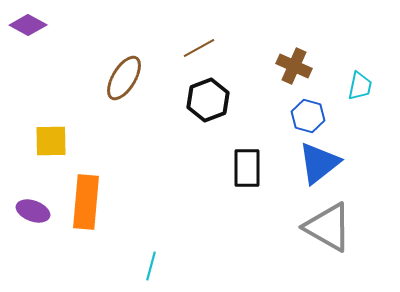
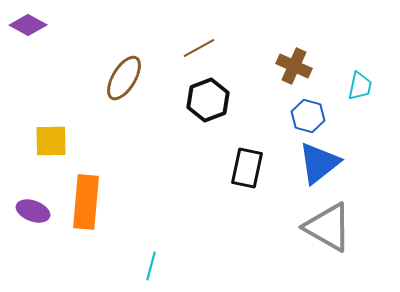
black rectangle: rotated 12 degrees clockwise
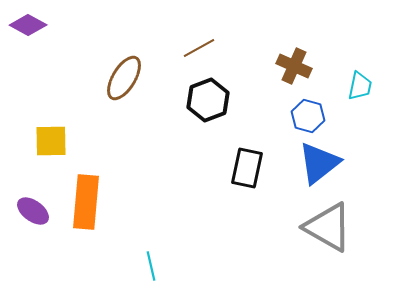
purple ellipse: rotated 16 degrees clockwise
cyan line: rotated 28 degrees counterclockwise
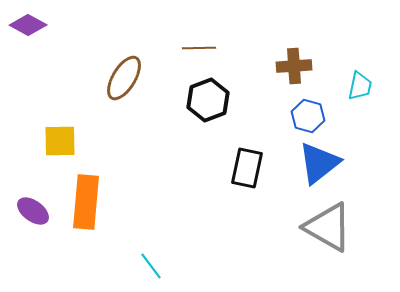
brown line: rotated 28 degrees clockwise
brown cross: rotated 28 degrees counterclockwise
yellow square: moved 9 px right
cyan line: rotated 24 degrees counterclockwise
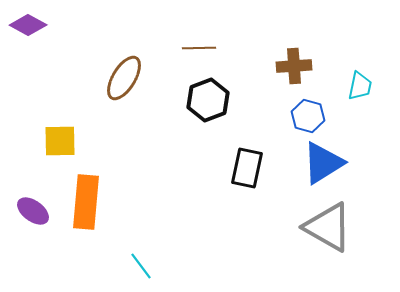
blue triangle: moved 4 px right; rotated 6 degrees clockwise
cyan line: moved 10 px left
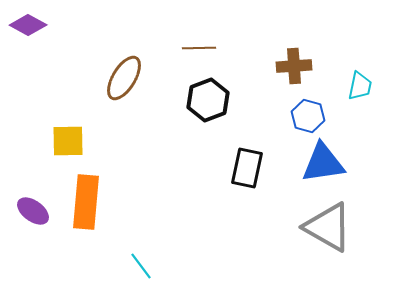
yellow square: moved 8 px right
blue triangle: rotated 24 degrees clockwise
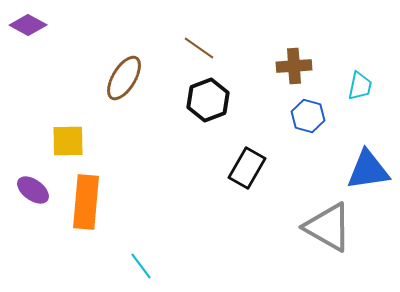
brown line: rotated 36 degrees clockwise
blue triangle: moved 45 px right, 7 px down
black rectangle: rotated 18 degrees clockwise
purple ellipse: moved 21 px up
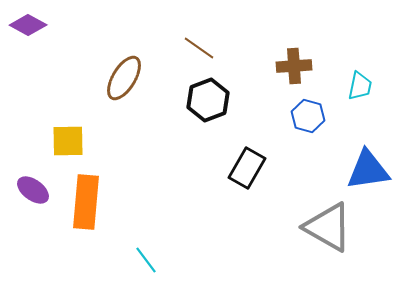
cyan line: moved 5 px right, 6 px up
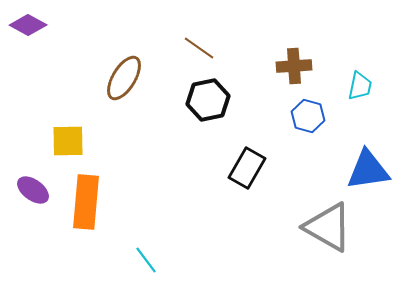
black hexagon: rotated 9 degrees clockwise
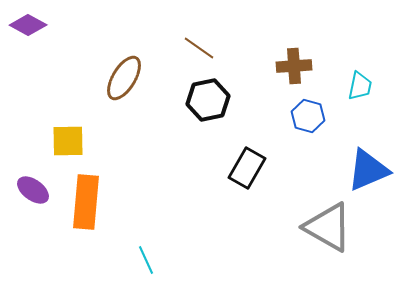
blue triangle: rotated 15 degrees counterclockwise
cyan line: rotated 12 degrees clockwise
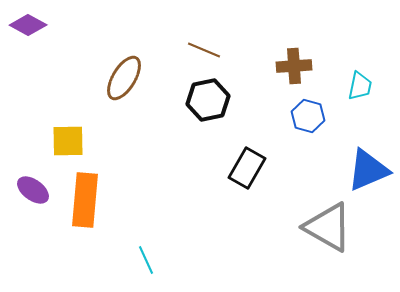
brown line: moved 5 px right, 2 px down; rotated 12 degrees counterclockwise
orange rectangle: moved 1 px left, 2 px up
